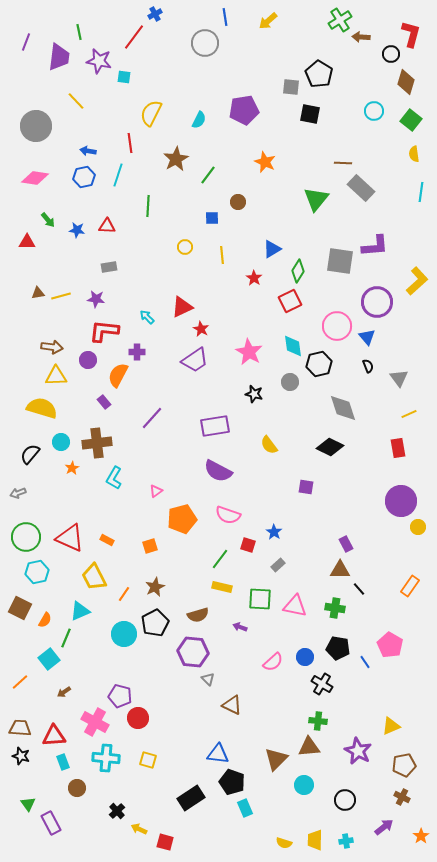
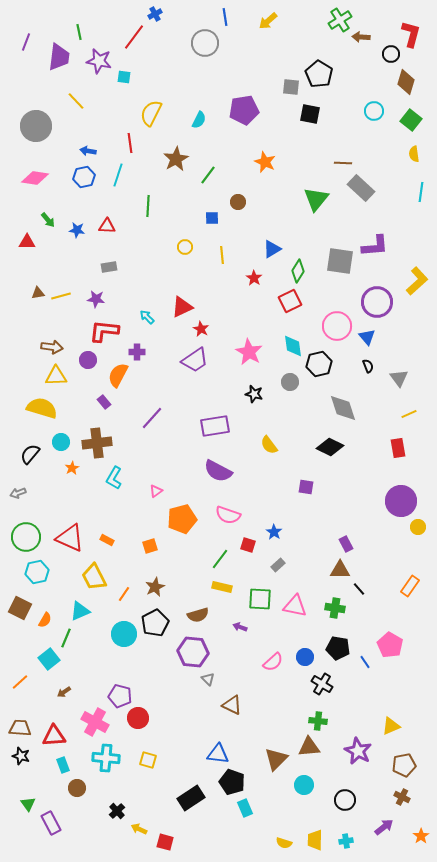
cyan rectangle at (63, 762): moved 3 px down
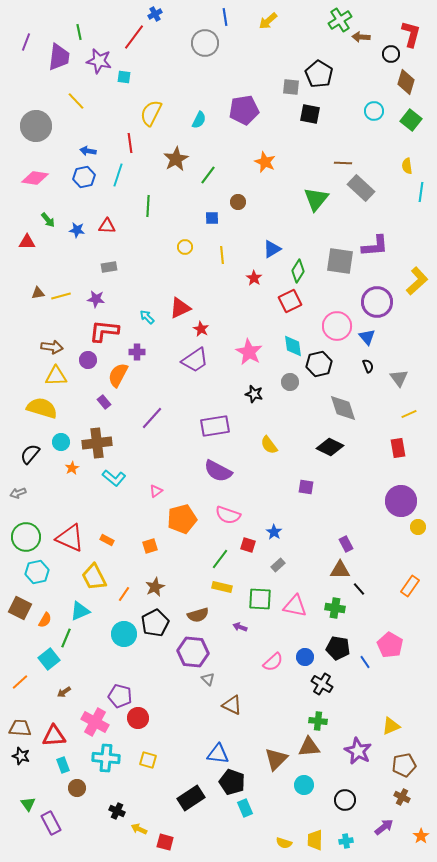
yellow semicircle at (414, 154): moved 7 px left, 12 px down
red triangle at (182, 307): moved 2 px left, 1 px down
cyan L-shape at (114, 478): rotated 80 degrees counterclockwise
black cross at (117, 811): rotated 21 degrees counterclockwise
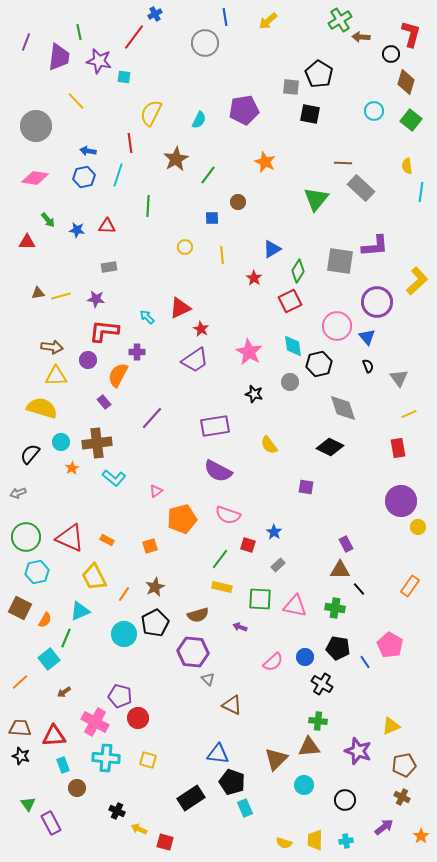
purple star at (358, 751): rotated 8 degrees counterclockwise
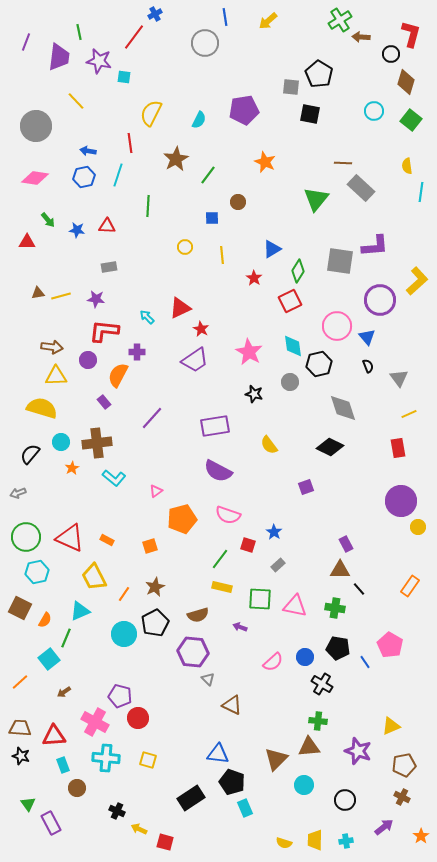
purple circle at (377, 302): moved 3 px right, 2 px up
purple square at (306, 487): rotated 28 degrees counterclockwise
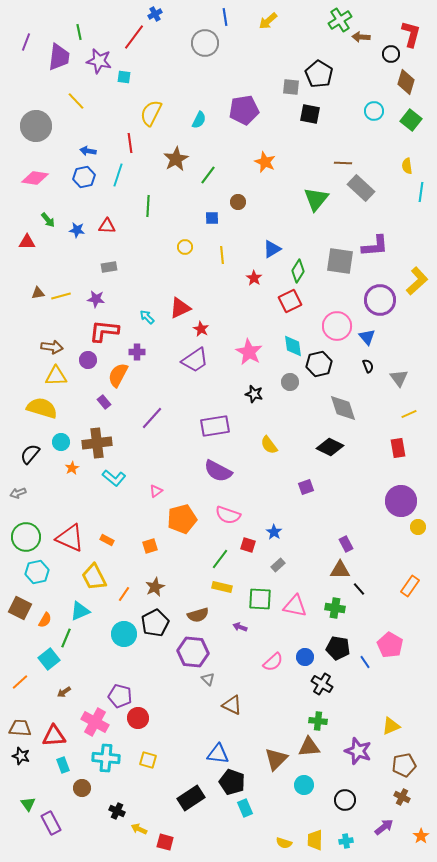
brown circle at (77, 788): moved 5 px right
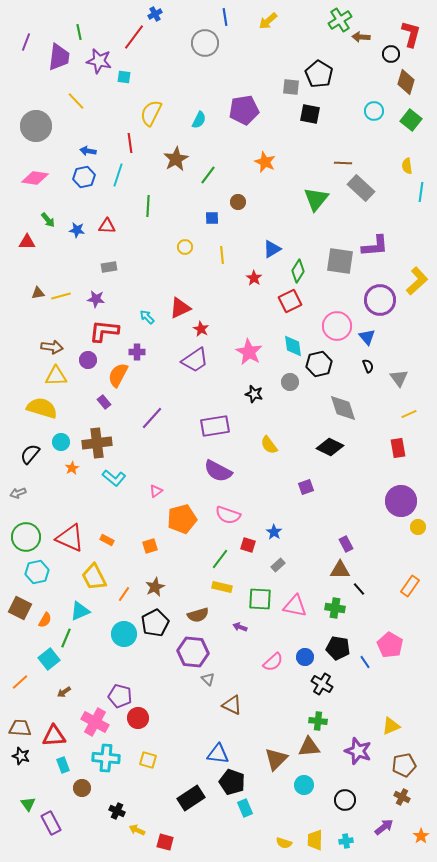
yellow arrow at (139, 829): moved 2 px left, 1 px down
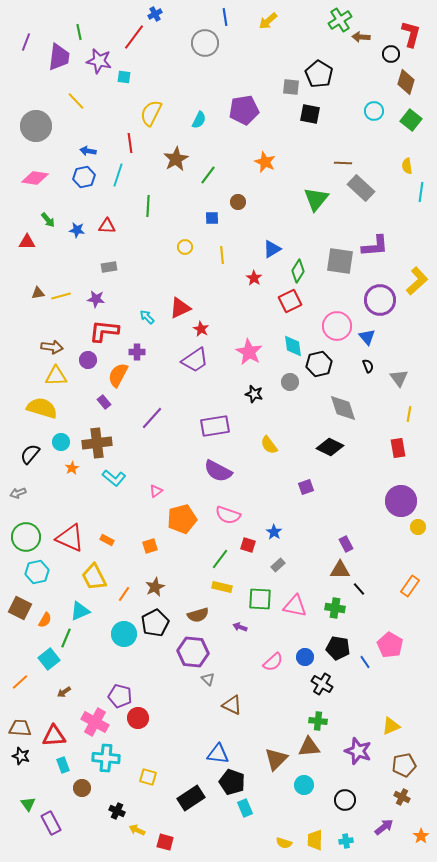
yellow line at (409, 414): rotated 56 degrees counterclockwise
yellow square at (148, 760): moved 17 px down
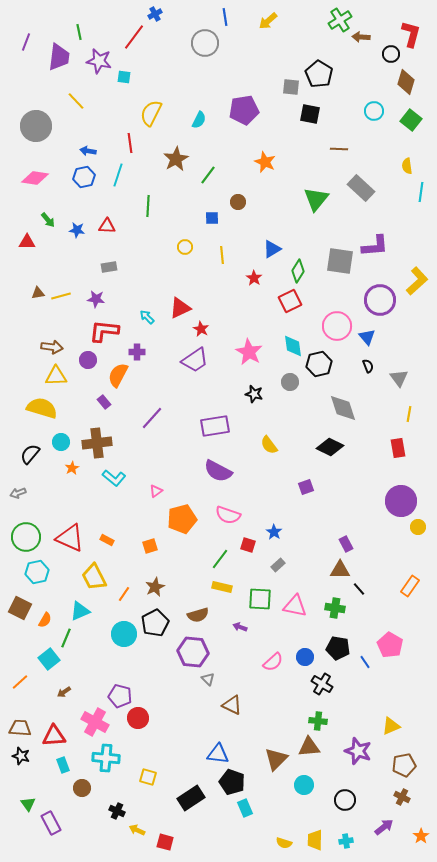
brown line at (343, 163): moved 4 px left, 14 px up
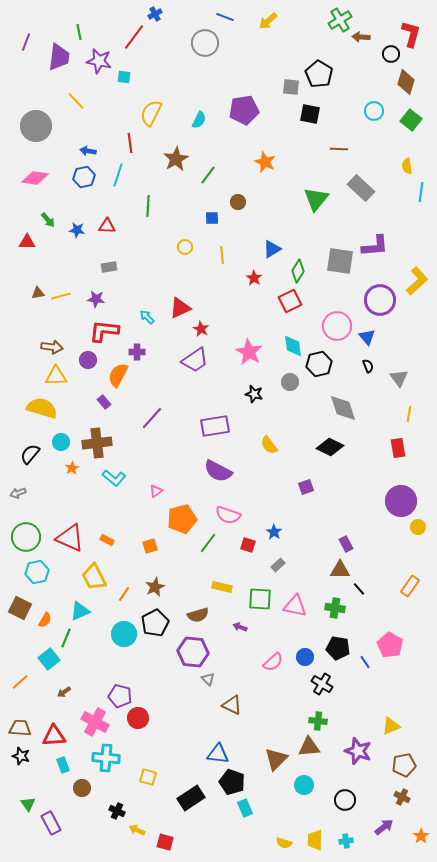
blue line at (225, 17): rotated 60 degrees counterclockwise
green line at (220, 559): moved 12 px left, 16 px up
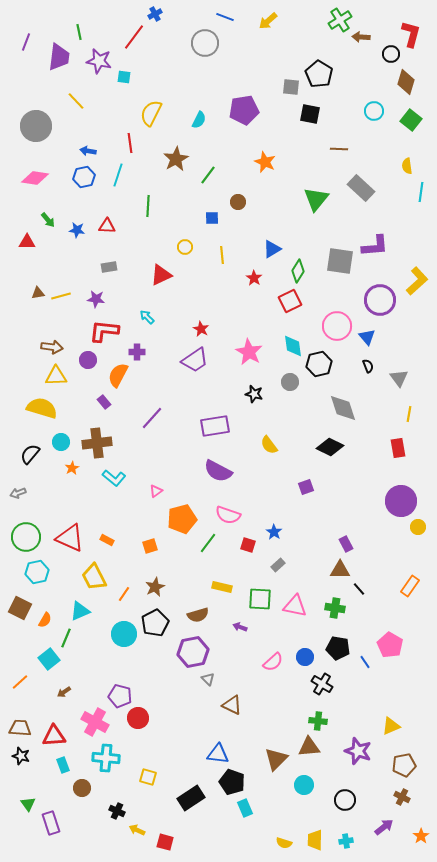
red triangle at (180, 308): moved 19 px left, 33 px up
purple hexagon at (193, 652): rotated 16 degrees counterclockwise
purple rectangle at (51, 823): rotated 10 degrees clockwise
